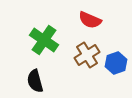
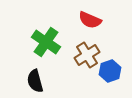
green cross: moved 2 px right, 2 px down
blue hexagon: moved 6 px left, 8 px down
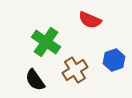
brown cross: moved 12 px left, 15 px down
blue hexagon: moved 4 px right, 11 px up
black semicircle: moved 1 px up; rotated 20 degrees counterclockwise
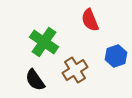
red semicircle: rotated 45 degrees clockwise
green cross: moved 2 px left
blue hexagon: moved 2 px right, 4 px up
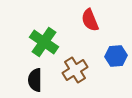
blue hexagon: rotated 15 degrees clockwise
black semicircle: rotated 35 degrees clockwise
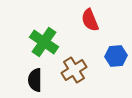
brown cross: moved 1 px left
